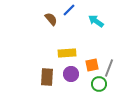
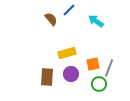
yellow rectangle: rotated 12 degrees counterclockwise
orange square: moved 1 px right, 1 px up
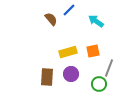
yellow rectangle: moved 1 px right, 1 px up
orange square: moved 13 px up
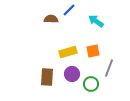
brown semicircle: rotated 48 degrees counterclockwise
purple circle: moved 1 px right
green circle: moved 8 px left
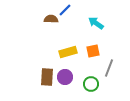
blue line: moved 4 px left
cyan arrow: moved 2 px down
purple circle: moved 7 px left, 3 px down
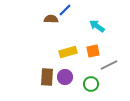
cyan arrow: moved 1 px right, 3 px down
gray line: moved 3 px up; rotated 42 degrees clockwise
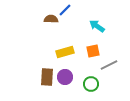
yellow rectangle: moved 3 px left
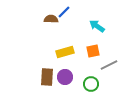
blue line: moved 1 px left, 2 px down
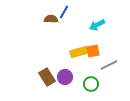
blue line: rotated 16 degrees counterclockwise
cyan arrow: moved 1 px up; rotated 63 degrees counterclockwise
yellow rectangle: moved 14 px right
brown rectangle: rotated 36 degrees counterclockwise
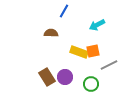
blue line: moved 1 px up
brown semicircle: moved 14 px down
yellow rectangle: rotated 36 degrees clockwise
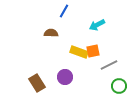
brown rectangle: moved 10 px left, 6 px down
green circle: moved 28 px right, 2 px down
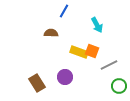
cyan arrow: rotated 91 degrees counterclockwise
orange square: moved 1 px left; rotated 32 degrees clockwise
